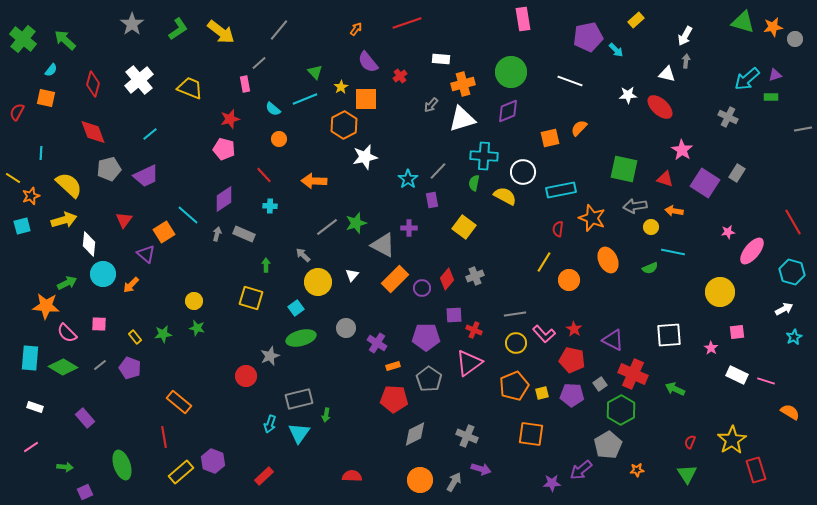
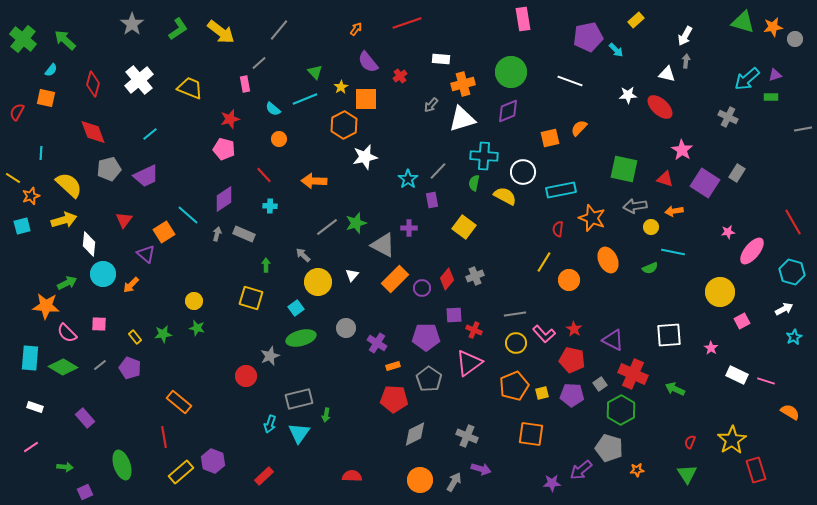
orange arrow at (674, 211): rotated 18 degrees counterclockwise
pink square at (737, 332): moved 5 px right, 11 px up; rotated 21 degrees counterclockwise
gray pentagon at (608, 445): moved 1 px right, 3 px down; rotated 24 degrees counterclockwise
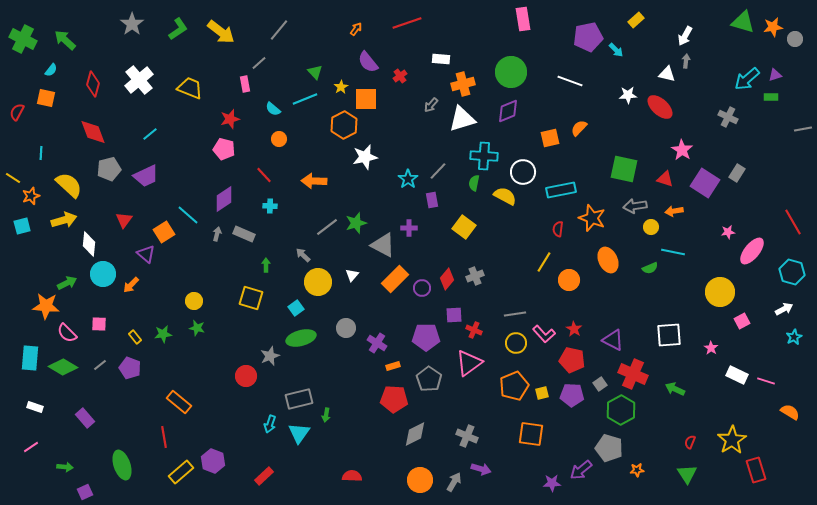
green cross at (23, 39): rotated 12 degrees counterclockwise
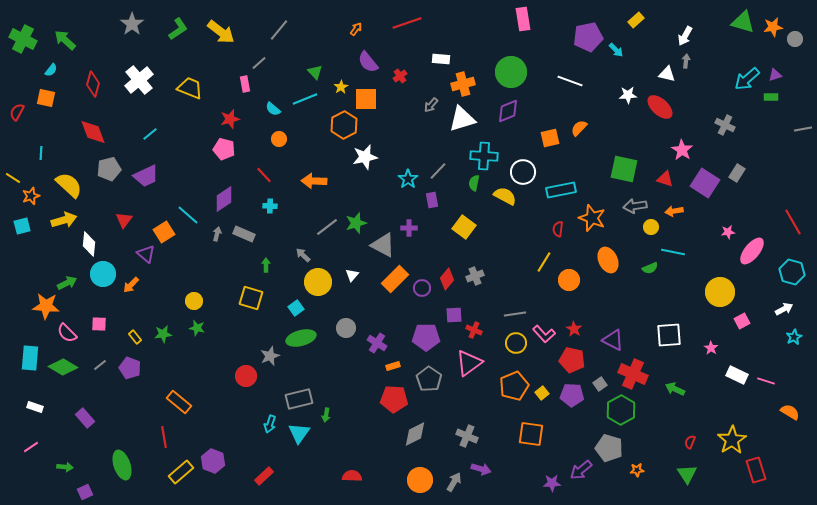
gray cross at (728, 117): moved 3 px left, 8 px down
yellow square at (542, 393): rotated 24 degrees counterclockwise
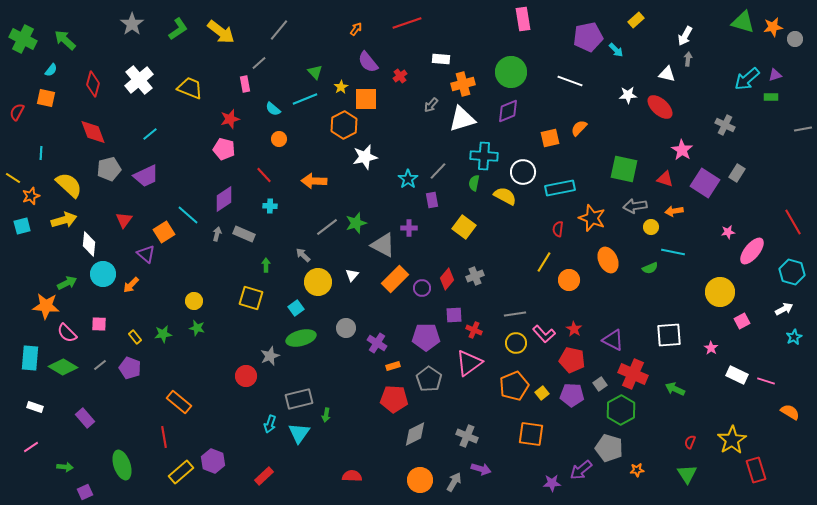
gray arrow at (686, 61): moved 2 px right, 2 px up
cyan rectangle at (561, 190): moved 1 px left, 2 px up
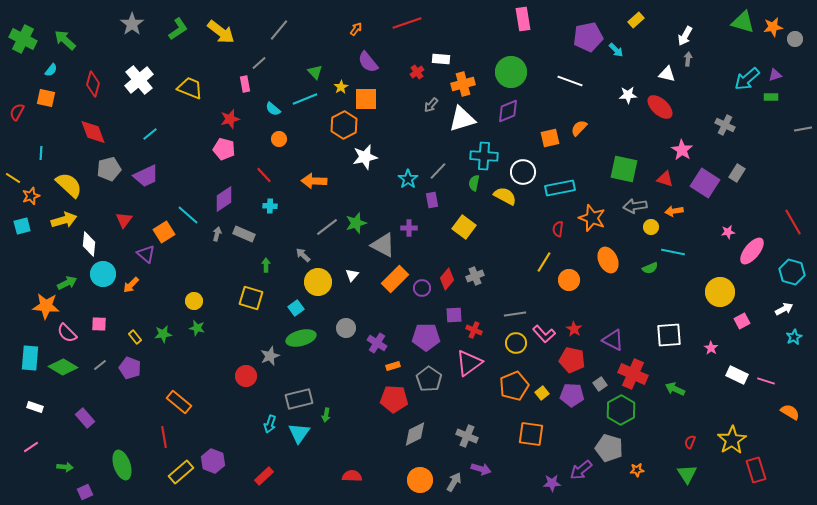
red cross at (400, 76): moved 17 px right, 4 px up
